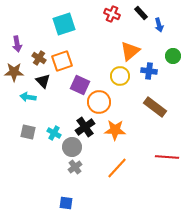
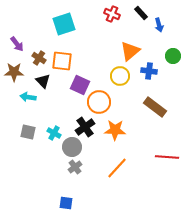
purple arrow: rotated 28 degrees counterclockwise
orange square: rotated 25 degrees clockwise
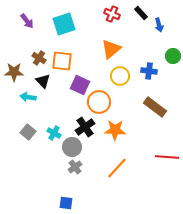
purple arrow: moved 10 px right, 23 px up
orange triangle: moved 19 px left, 2 px up
gray square: rotated 28 degrees clockwise
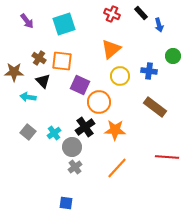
cyan cross: rotated 24 degrees clockwise
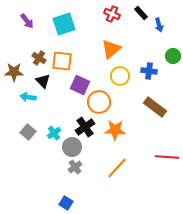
blue square: rotated 24 degrees clockwise
